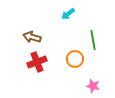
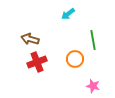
brown arrow: moved 2 px left, 2 px down
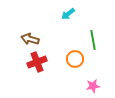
pink star: rotated 24 degrees counterclockwise
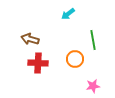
red cross: moved 1 px right, 1 px down; rotated 24 degrees clockwise
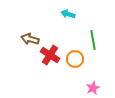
cyan arrow: rotated 56 degrees clockwise
red cross: moved 12 px right, 8 px up; rotated 30 degrees clockwise
pink star: moved 2 px down; rotated 16 degrees counterclockwise
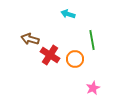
green line: moved 1 px left
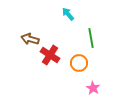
cyan arrow: rotated 32 degrees clockwise
green line: moved 1 px left, 2 px up
orange circle: moved 4 px right, 4 px down
pink star: rotated 16 degrees counterclockwise
